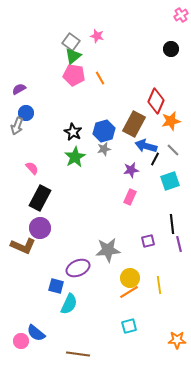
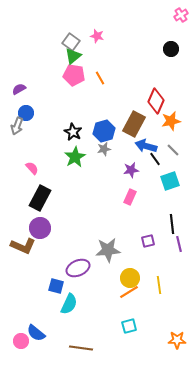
black line at (155, 159): rotated 64 degrees counterclockwise
brown line at (78, 354): moved 3 px right, 6 px up
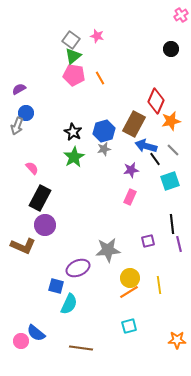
gray square at (71, 42): moved 2 px up
green star at (75, 157): moved 1 px left
purple circle at (40, 228): moved 5 px right, 3 px up
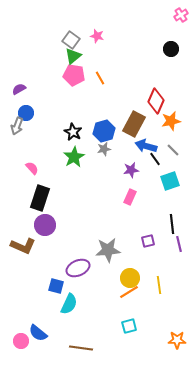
black rectangle at (40, 198): rotated 10 degrees counterclockwise
blue semicircle at (36, 333): moved 2 px right
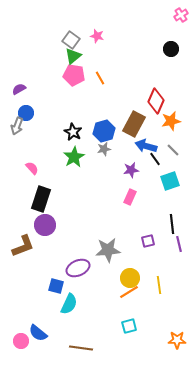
black rectangle at (40, 198): moved 1 px right, 1 px down
brown L-shape at (23, 246): rotated 45 degrees counterclockwise
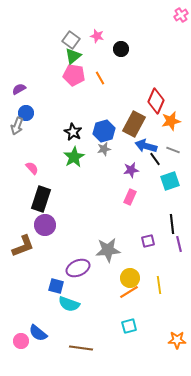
black circle at (171, 49): moved 50 px left
gray line at (173, 150): rotated 24 degrees counterclockwise
cyan semicircle at (69, 304): rotated 85 degrees clockwise
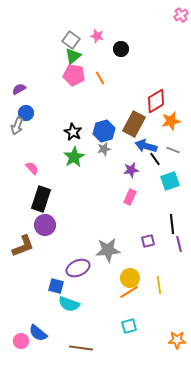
red diamond at (156, 101): rotated 35 degrees clockwise
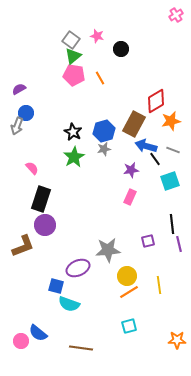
pink cross at (181, 15): moved 5 px left
yellow circle at (130, 278): moved 3 px left, 2 px up
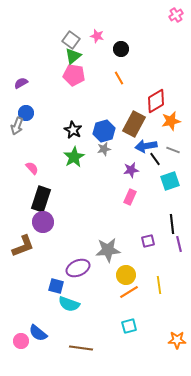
orange line at (100, 78): moved 19 px right
purple semicircle at (19, 89): moved 2 px right, 6 px up
black star at (73, 132): moved 2 px up
blue arrow at (146, 146): rotated 25 degrees counterclockwise
purple circle at (45, 225): moved 2 px left, 3 px up
yellow circle at (127, 276): moved 1 px left, 1 px up
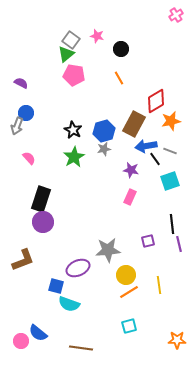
green triangle at (73, 56): moved 7 px left, 2 px up
purple semicircle at (21, 83): rotated 56 degrees clockwise
gray line at (173, 150): moved 3 px left, 1 px down
pink semicircle at (32, 168): moved 3 px left, 10 px up
purple star at (131, 170): rotated 21 degrees clockwise
brown L-shape at (23, 246): moved 14 px down
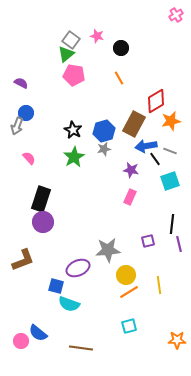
black circle at (121, 49): moved 1 px up
black line at (172, 224): rotated 12 degrees clockwise
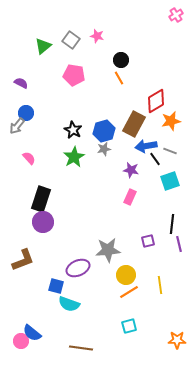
black circle at (121, 48): moved 12 px down
green triangle at (66, 54): moved 23 px left, 8 px up
gray arrow at (17, 126): rotated 18 degrees clockwise
yellow line at (159, 285): moved 1 px right
blue semicircle at (38, 333): moved 6 px left
